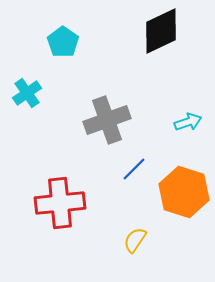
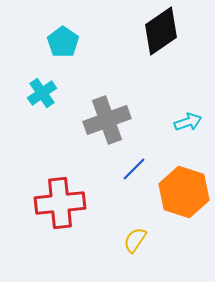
black diamond: rotated 9 degrees counterclockwise
cyan cross: moved 15 px right
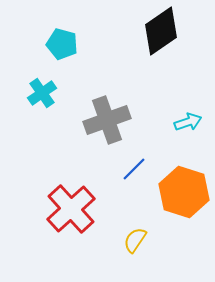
cyan pentagon: moved 1 px left, 2 px down; rotated 20 degrees counterclockwise
red cross: moved 11 px right, 6 px down; rotated 36 degrees counterclockwise
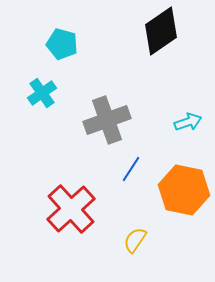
blue line: moved 3 px left; rotated 12 degrees counterclockwise
orange hexagon: moved 2 px up; rotated 6 degrees counterclockwise
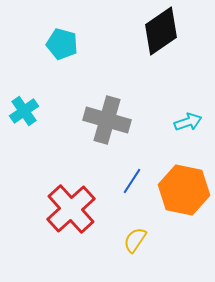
cyan cross: moved 18 px left, 18 px down
gray cross: rotated 36 degrees clockwise
blue line: moved 1 px right, 12 px down
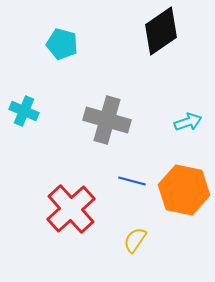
cyan cross: rotated 32 degrees counterclockwise
blue line: rotated 72 degrees clockwise
